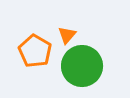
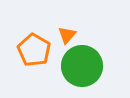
orange pentagon: moved 1 px left, 1 px up
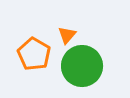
orange pentagon: moved 4 px down
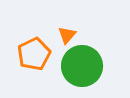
orange pentagon: rotated 16 degrees clockwise
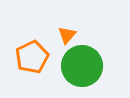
orange pentagon: moved 2 px left, 3 px down
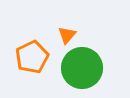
green circle: moved 2 px down
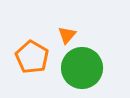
orange pentagon: rotated 16 degrees counterclockwise
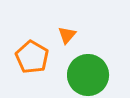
green circle: moved 6 px right, 7 px down
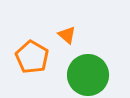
orange triangle: rotated 30 degrees counterclockwise
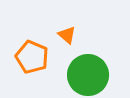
orange pentagon: rotated 8 degrees counterclockwise
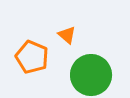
green circle: moved 3 px right
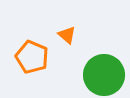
green circle: moved 13 px right
